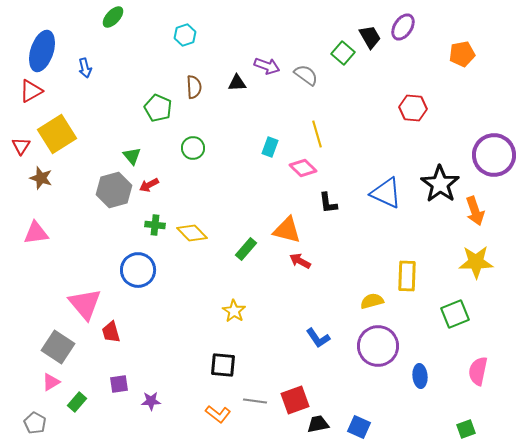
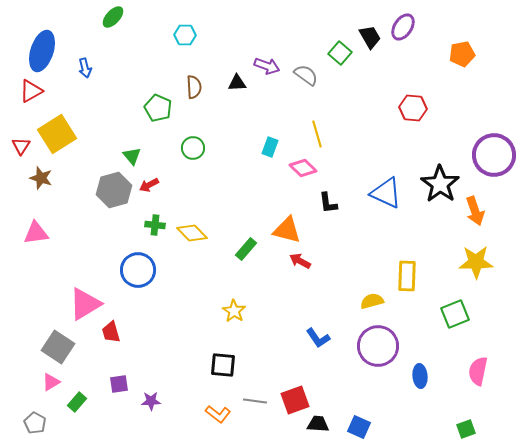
cyan hexagon at (185, 35): rotated 20 degrees clockwise
green square at (343, 53): moved 3 px left
pink triangle at (85, 304): rotated 39 degrees clockwise
black trapezoid at (318, 424): rotated 15 degrees clockwise
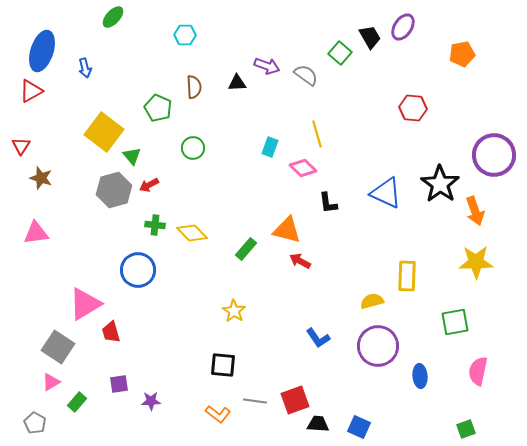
yellow square at (57, 134): moved 47 px right, 2 px up; rotated 21 degrees counterclockwise
green square at (455, 314): moved 8 px down; rotated 12 degrees clockwise
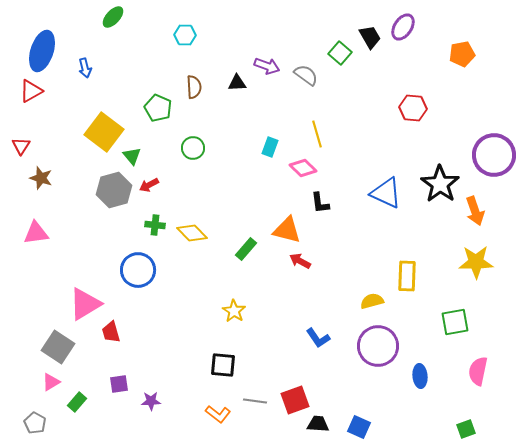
black L-shape at (328, 203): moved 8 px left
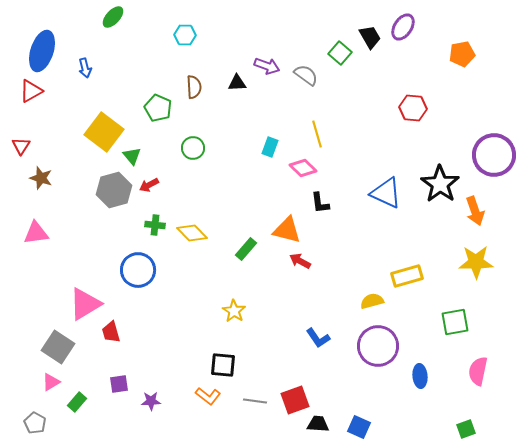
yellow rectangle at (407, 276): rotated 72 degrees clockwise
orange L-shape at (218, 414): moved 10 px left, 18 px up
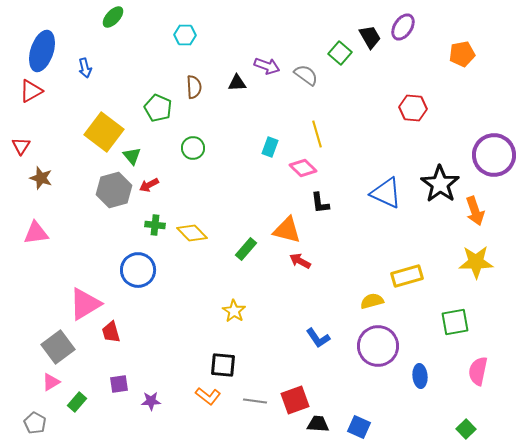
gray square at (58, 347): rotated 20 degrees clockwise
green square at (466, 429): rotated 24 degrees counterclockwise
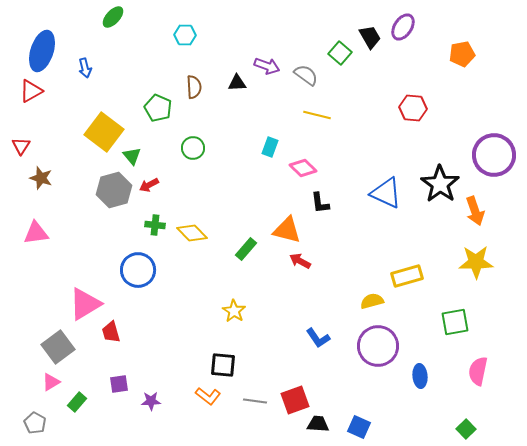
yellow line at (317, 134): moved 19 px up; rotated 60 degrees counterclockwise
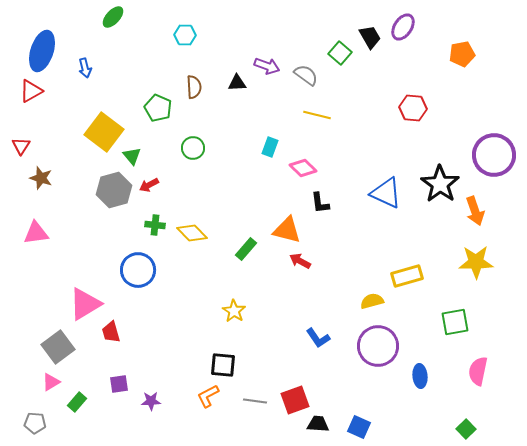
orange L-shape at (208, 396): rotated 115 degrees clockwise
gray pentagon at (35, 423): rotated 25 degrees counterclockwise
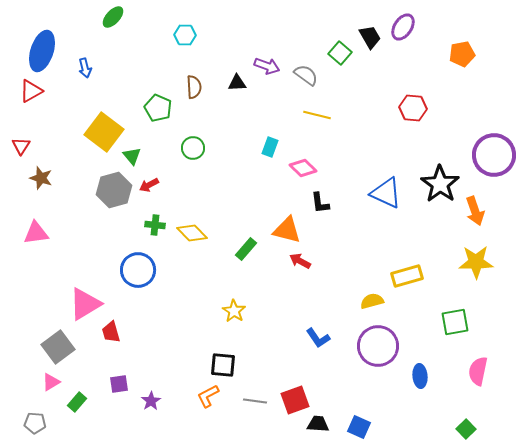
purple star at (151, 401): rotated 30 degrees counterclockwise
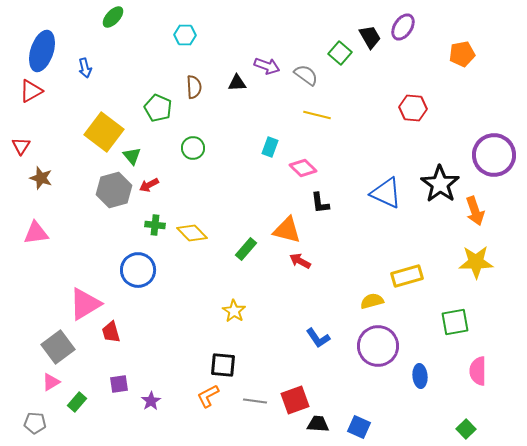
pink semicircle at (478, 371): rotated 12 degrees counterclockwise
